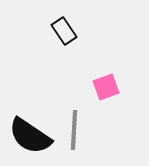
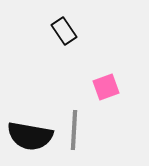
black semicircle: rotated 24 degrees counterclockwise
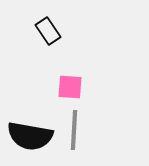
black rectangle: moved 16 px left
pink square: moved 36 px left; rotated 24 degrees clockwise
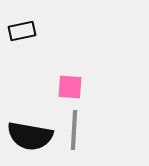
black rectangle: moved 26 px left; rotated 68 degrees counterclockwise
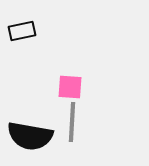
gray line: moved 2 px left, 8 px up
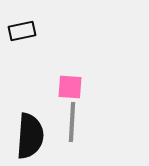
black semicircle: rotated 96 degrees counterclockwise
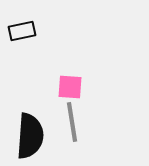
gray line: rotated 12 degrees counterclockwise
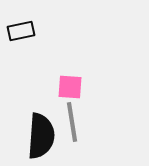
black rectangle: moved 1 px left
black semicircle: moved 11 px right
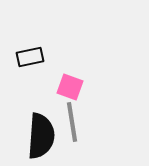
black rectangle: moved 9 px right, 26 px down
pink square: rotated 16 degrees clockwise
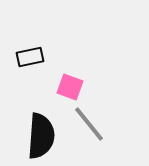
gray line: moved 17 px right, 2 px down; rotated 30 degrees counterclockwise
